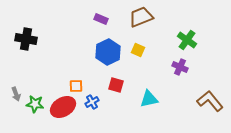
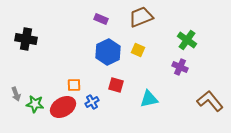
orange square: moved 2 px left, 1 px up
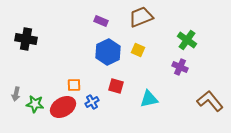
purple rectangle: moved 2 px down
red square: moved 1 px down
gray arrow: rotated 32 degrees clockwise
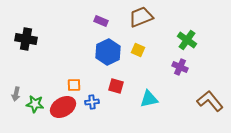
blue cross: rotated 24 degrees clockwise
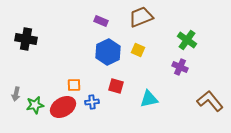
green star: moved 1 px down; rotated 18 degrees counterclockwise
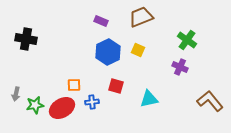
red ellipse: moved 1 px left, 1 px down
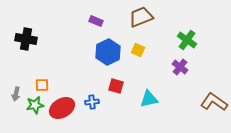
purple rectangle: moved 5 px left
purple cross: rotated 14 degrees clockwise
orange square: moved 32 px left
brown L-shape: moved 4 px right, 1 px down; rotated 16 degrees counterclockwise
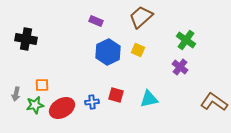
brown trapezoid: rotated 20 degrees counterclockwise
green cross: moved 1 px left
red square: moved 9 px down
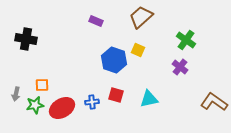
blue hexagon: moved 6 px right, 8 px down; rotated 15 degrees counterclockwise
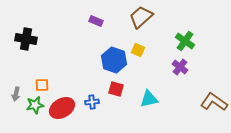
green cross: moved 1 px left, 1 px down
red square: moved 6 px up
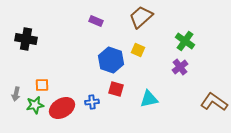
blue hexagon: moved 3 px left
purple cross: rotated 14 degrees clockwise
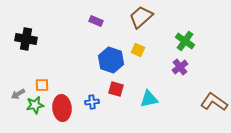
gray arrow: moved 2 px right; rotated 48 degrees clockwise
red ellipse: rotated 65 degrees counterclockwise
